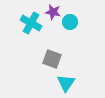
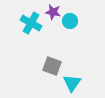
cyan circle: moved 1 px up
gray square: moved 7 px down
cyan triangle: moved 6 px right
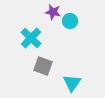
cyan cross: moved 15 px down; rotated 15 degrees clockwise
gray square: moved 9 px left
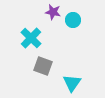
cyan circle: moved 3 px right, 1 px up
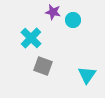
cyan triangle: moved 15 px right, 8 px up
